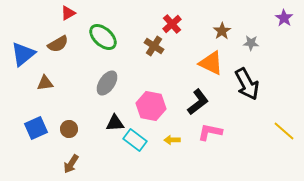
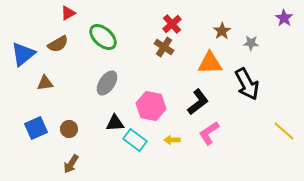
brown cross: moved 10 px right, 1 px down
orange triangle: moved 1 px left; rotated 28 degrees counterclockwise
pink L-shape: moved 1 px left, 1 px down; rotated 45 degrees counterclockwise
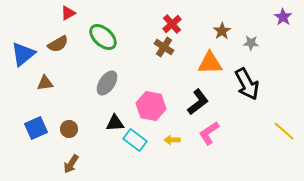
purple star: moved 1 px left, 1 px up
